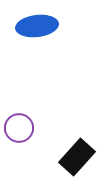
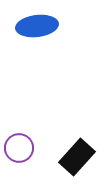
purple circle: moved 20 px down
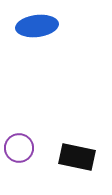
black rectangle: rotated 60 degrees clockwise
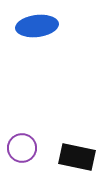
purple circle: moved 3 px right
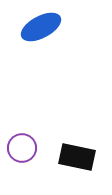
blue ellipse: moved 4 px right, 1 px down; rotated 21 degrees counterclockwise
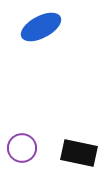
black rectangle: moved 2 px right, 4 px up
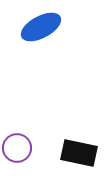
purple circle: moved 5 px left
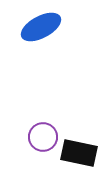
purple circle: moved 26 px right, 11 px up
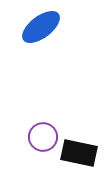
blue ellipse: rotated 9 degrees counterclockwise
